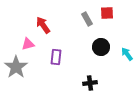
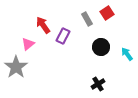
red square: rotated 32 degrees counterclockwise
pink triangle: rotated 24 degrees counterclockwise
purple rectangle: moved 7 px right, 21 px up; rotated 21 degrees clockwise
black cross: moved 8 px right, 1 px down; rotated 24 degrees counterclockwise
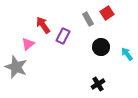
gray rectangle: moved 1 px right
gray star: rotated 15 degrees counterclockwise
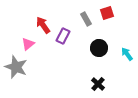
red square: rotated 16 degrees clockwise
gray rectangle: moved 2 px left
black circle: moved 2 px left, 1 px down
black cross: rotated 16 degrees counterclockwise
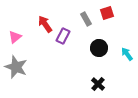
red arrow: moved 2 px right, 1 px up
pink triangle: moved 13 px left, 7 px up
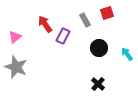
gray rectangle: moved 1 px left, 1 px down
